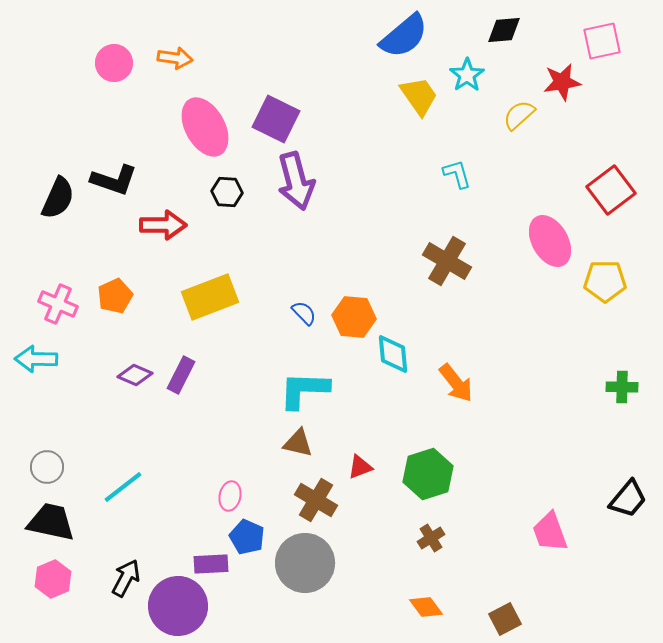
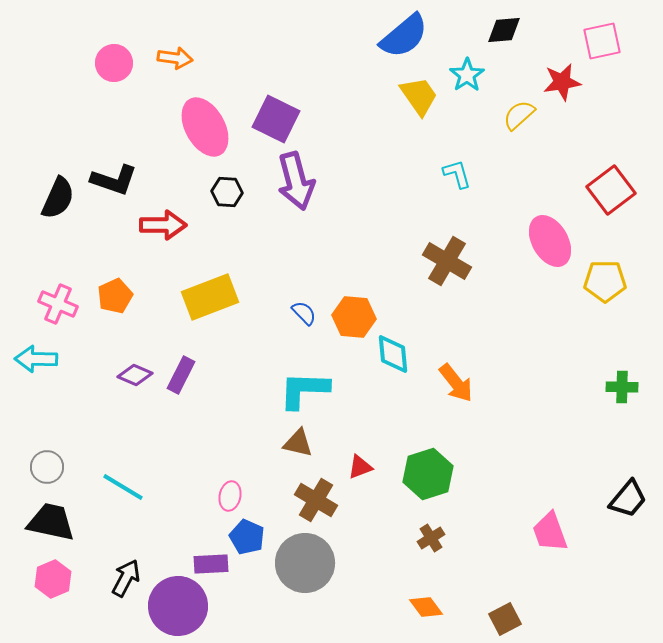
cyan line at (123, 487): rotated 69 degrees clockwise
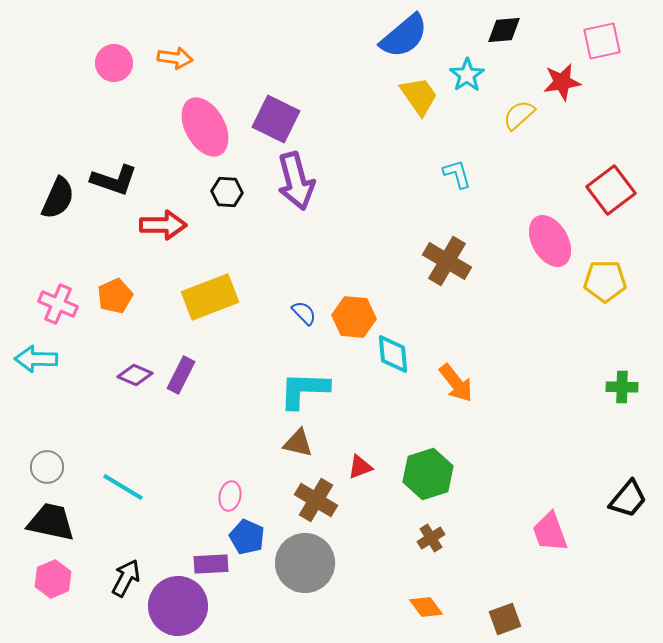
brown square at (505, 619): rotated 8 degrees clockwise
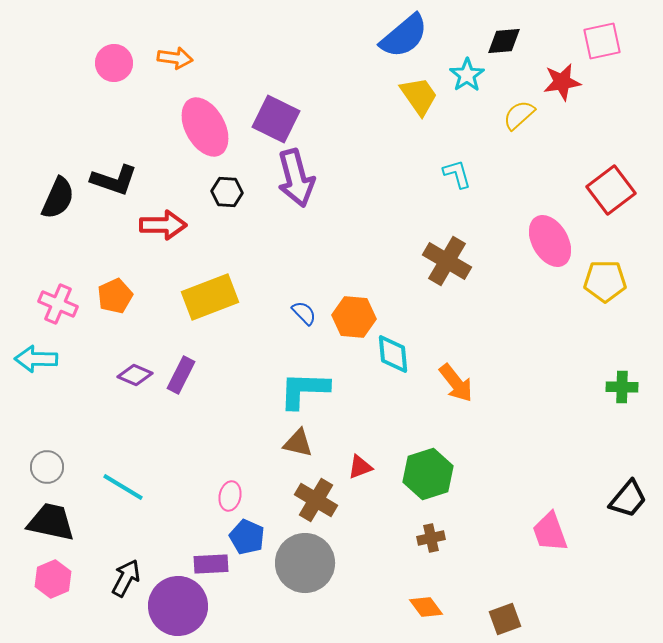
black diamond at (504, 30): moved 11 px down
purple arrow at (296, 181): moved 3 px up
brown cross at (431, 538): rotated 20 degrees clockwise
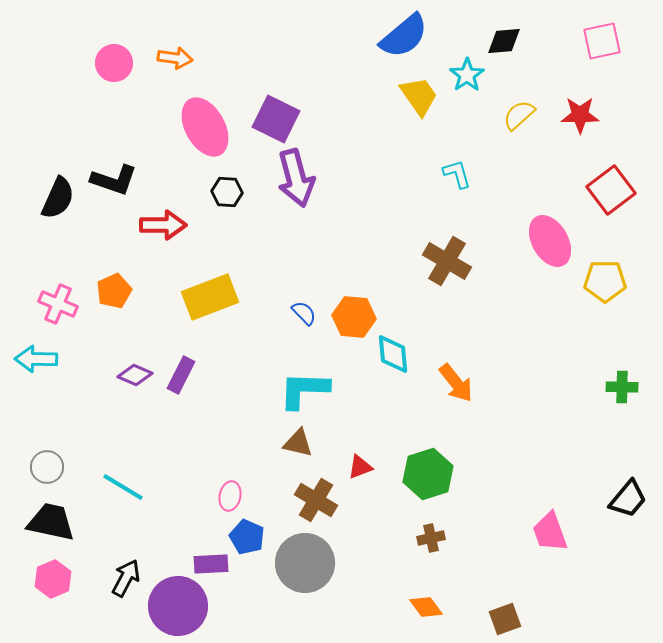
red star at (562, 82): moved 18 px right, 33 px down; rotated 9 degrees clockwise
orange pentagon at (115, 296): moved 1 px left, 5 px up
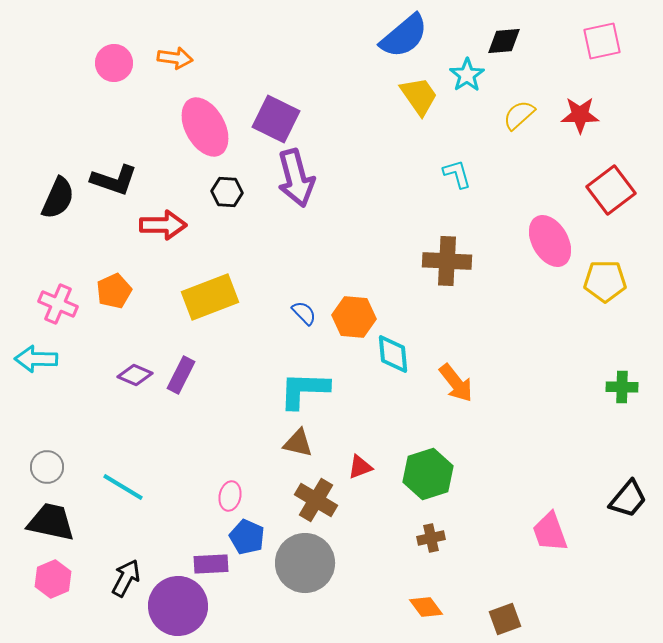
brown cross at (447, 261): rotated 27 degrees counterclockwise
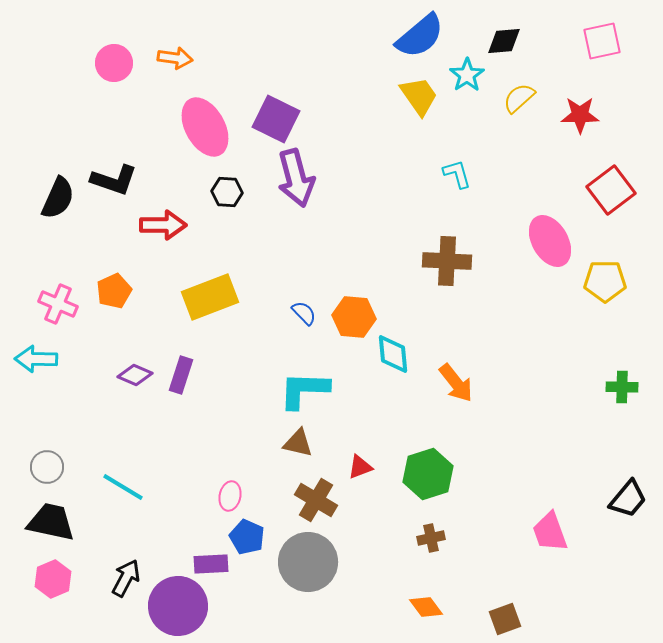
blue semicircle at (404, 36): moved 16 px right
yellow semicircle at (519, 115): moved 17 px up
purple rectangle at (181, 375): rotated 9 degrees counterclockwise
gray circle at (305, 563): moved 3 px right, 1 px up
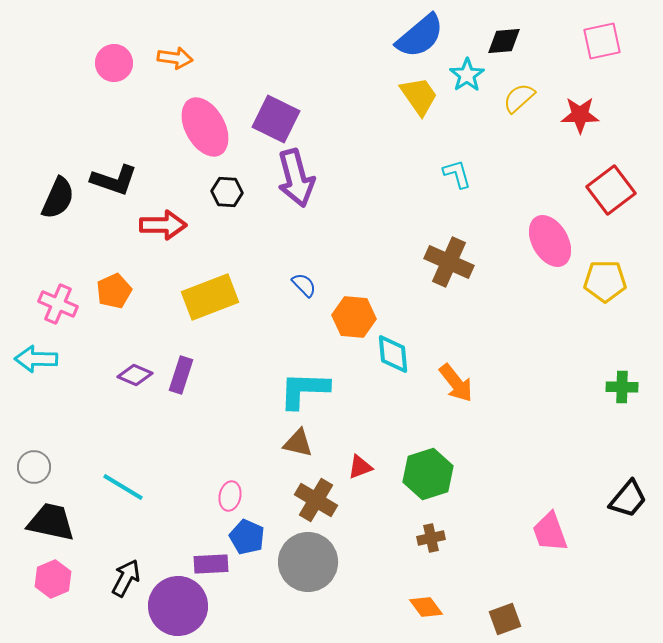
brown cross at (447, 261): moved 2 px right, 1 px down; rotated 21 degrees clockwise
blue semicircle at (304, 313): moved 28 px up
gray circle at (47, 467): moved 13 px left
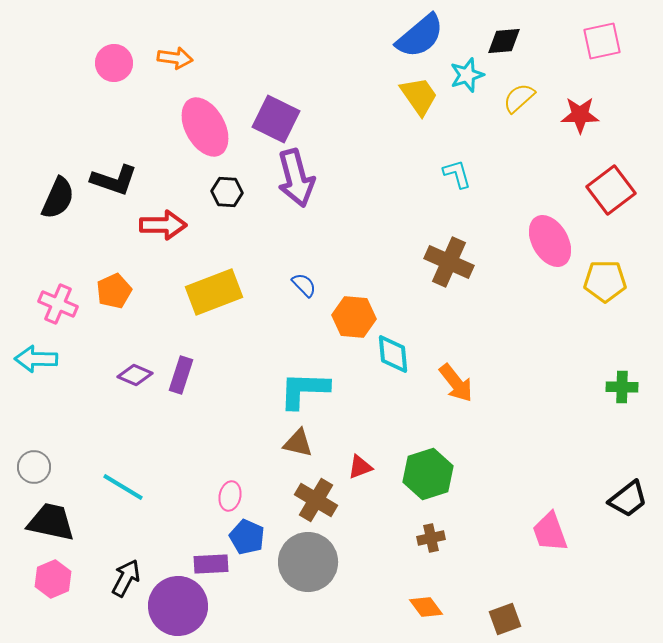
cyan star at (467, 75): rotated 16 degrees clockwise
yellow rectangle at (210, 297): moved 4 px right, 5 px up
black trapezoid at (628, 499): rotated 12 degrees clockwise
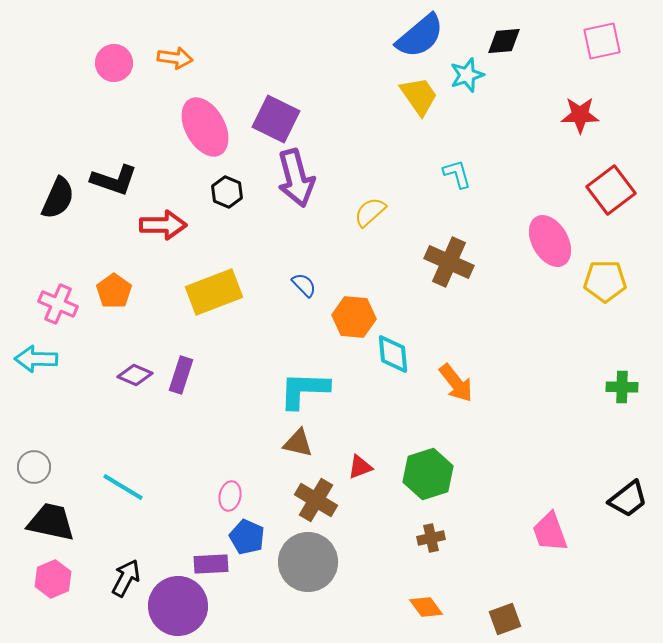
yellow semicircle at (519, 98): moved 149 px left, 114 px down
black hexagon at (227, 192): rotated 20 degrees clockwise
orange pentagon at (114, 291): rotated 12 degrees counterclockwise
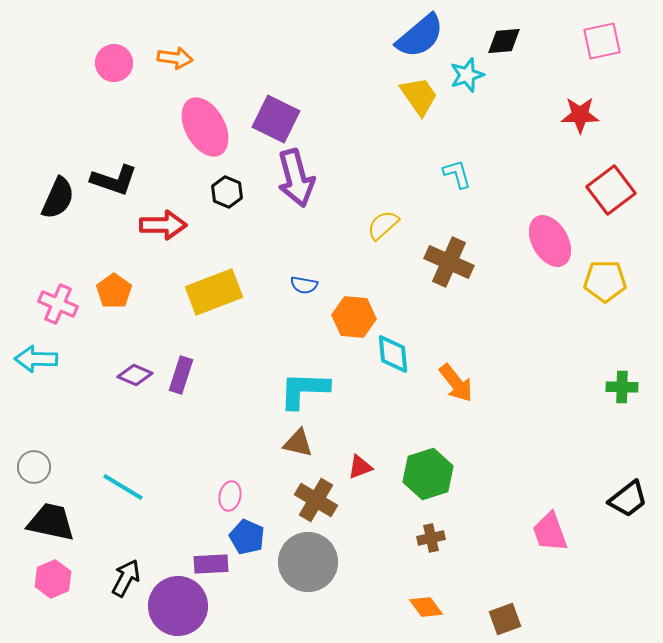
yellow semicircle at (370, 212): moved 13 px right, 13 px down
blue semicircle at (304, 285): rotated 144 degrees clockwise
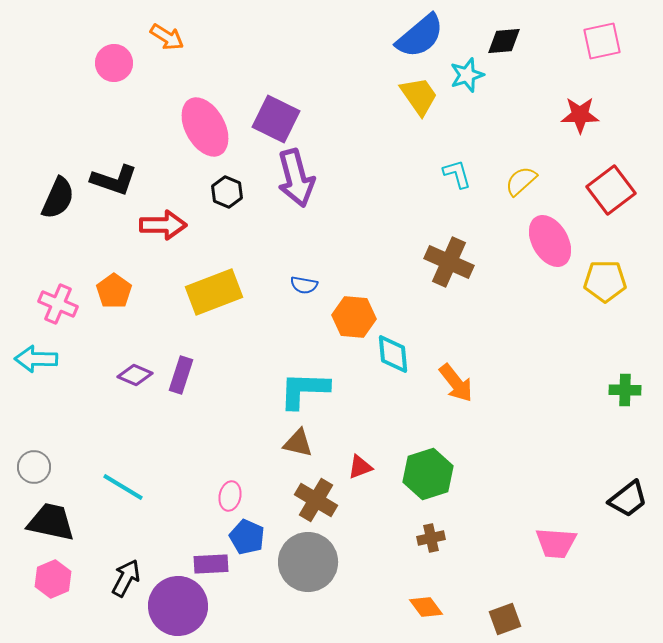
orange arrow at (175, 58): moved 8 px left, 21 px up; rotated 24 degrees clockwise
yellow semicircle at (383, 225): moved 138 px right, 44 px up
green cross at (622, 387): moved 3 px right, 3 px down
pink trapezoid at (550, 532): moved 6 px right, 11 px down; rotated 66 degrees counterclockwise
